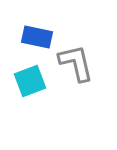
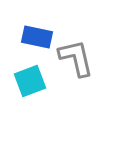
gray L-shape: moved 5 px up
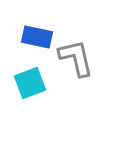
cyan square: moved 2 px down
